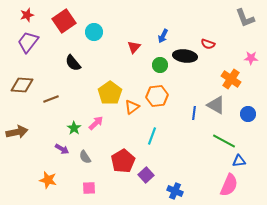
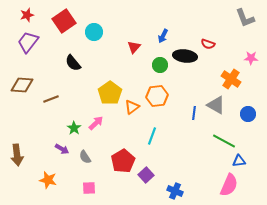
brown arrow: moved 23 px down; rotated 95 degrees clockwise
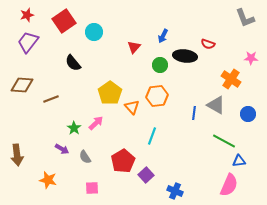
orange triangle: rotated 35 degrees counterclockwise
pink square: moved 3 px right
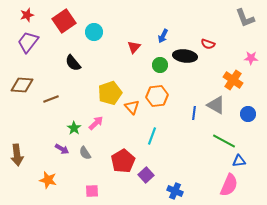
orange cross: moved 2 px right, 1 px down
yellow pentagon: rotated 15 degrees clockwise
gray semicircle: moved 4 px up
pink square: moved 3 px down
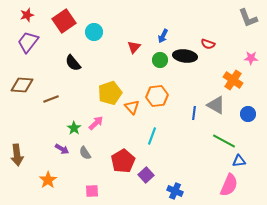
gray L-shape: moved 3 px right
green circle: moved 5 px up
orange star: rotated 24 degrees clockwise
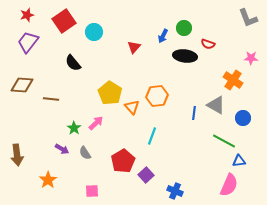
green circle: moved 24 px right, 32 px up
yellow pentagon: rotated 20 degrees counterclockwise
brown line: rotated 28 degrees clockwise
blue circle: moved 5 px left, 4 px down
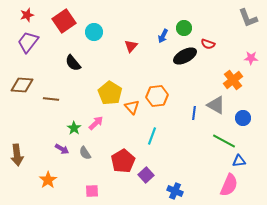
red triangle: moved 3 px left, 1 px up
black ellipse: rotated 35 degrees counterclockwise
orange cross: rotated 18 degrees clockwise
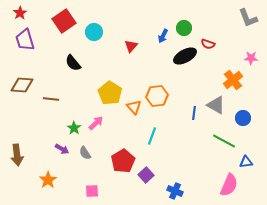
red star: moved 7 px left, 2 px up; rotated 16 degrees counterclockwise
purple trapezoid: moved 3 px left, 2 px up; rotated 55 degrees counterclockwise
orange triangle: moved 2 px right
blue triangle: moved 7 px right, 1 px down
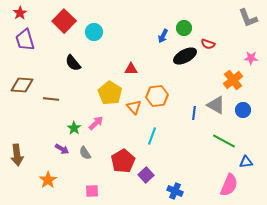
red square: rotated 10 degrees counterclockwise
red triangle: moved 23 px down; rotated 48 degrees clockwise
blue circle: moved 8 px up
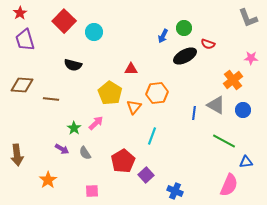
black semicircle: moved 2 px down; rotated 36 degrees counterclockwise
orange hexagon: moved 3 px up
orange triangle: rotated 21 degrees clockwise
